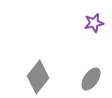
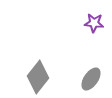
purple star: rotated 18 degrees clockwise
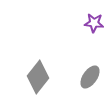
gray ellipse: moved 1 px left, 2 px up
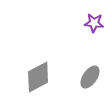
gray diamond: rotated 24 degrees clockwise
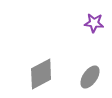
gray diamond: moved 3 px right, 3 px up
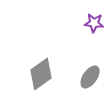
gray diamond: rotated 8 degrees counterclockwise
